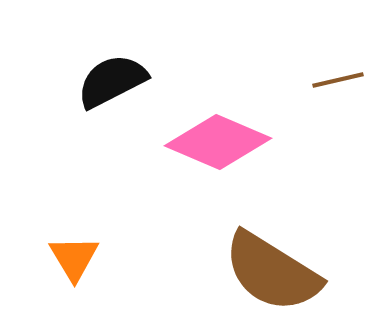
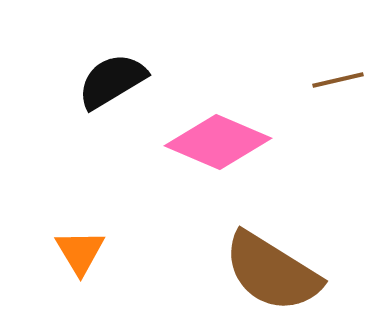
black semicircle: rotated 4 degrees counterclockwise
orange triangle: moved 6 px right, 6 px up
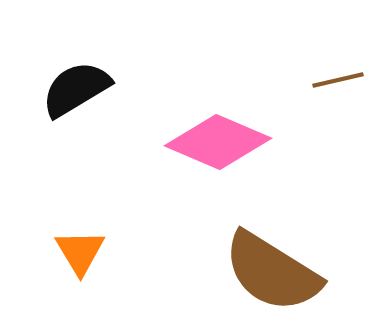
black semicircle: moved 36 px left, 8 px down
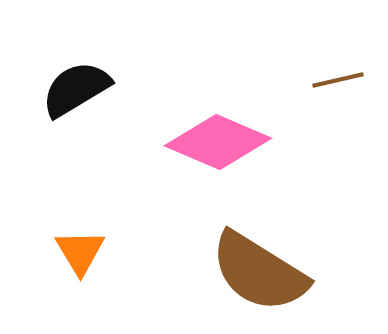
brown semicircle: moved 13 px left
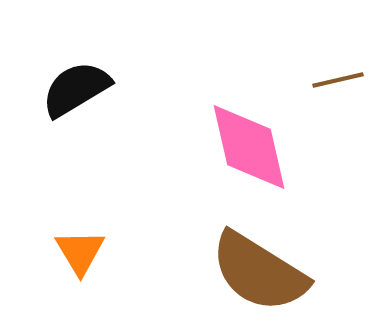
pink diamond: moved 31 px right, 5 px down; rotated 54 degrees clockwise
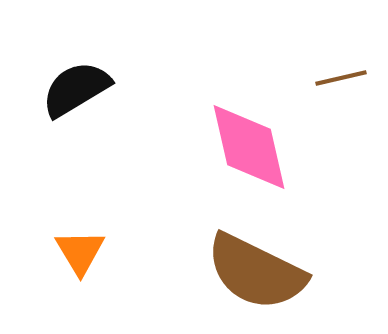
brown line: moved 3 px right, 2 px up
brown semicircle: moved 3 px left; rotated 6 degrees counterclockwise
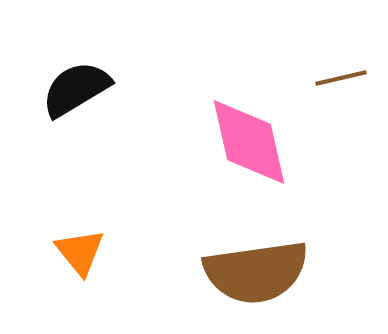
pink diamond: moved 5 px up
orange triangle: rotated 8 degrees counterclockwise
brown semicircle: rotated 34 degrees counterclockwise
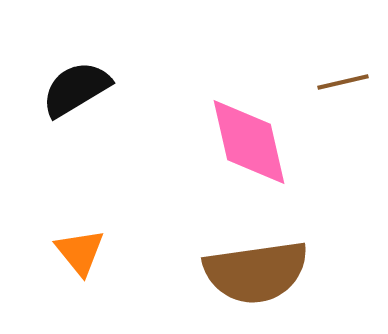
brown line: moved 2 px right, 4 px down
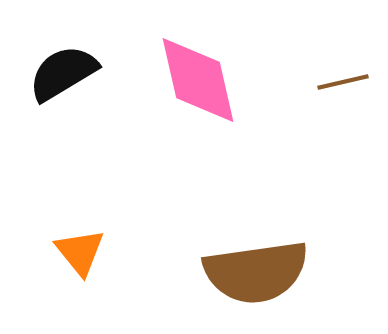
black semicircle: moved 13 px left, 16 px up
pink diamond: moved 51 px left, 62 px up
